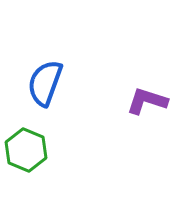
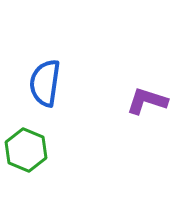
blue semicircle: rotated 12 degrees counterclockwise
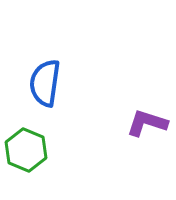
purple L-shape: moved 22 px down
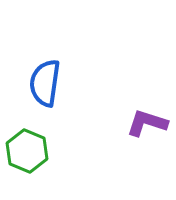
green hexagon: moved 1 px right, 1 px down
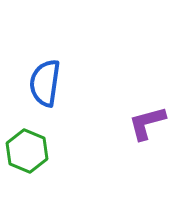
purple L-shape: rotated 33 degrees counterclockwise
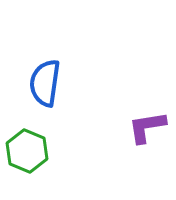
purple L-shape: moved 4 px down; rotated 6 degrees clockwise
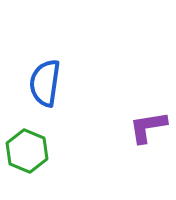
purple L-shape: moved 1 px right
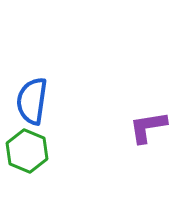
blue semicircle: moved 13 px left, 18 px down
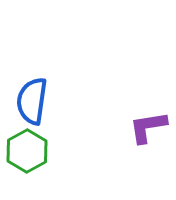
green hexagon: rotated 9 degrees clockwise
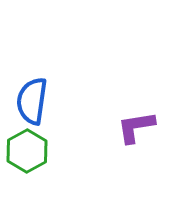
purple L-shape: moved 12 px left
